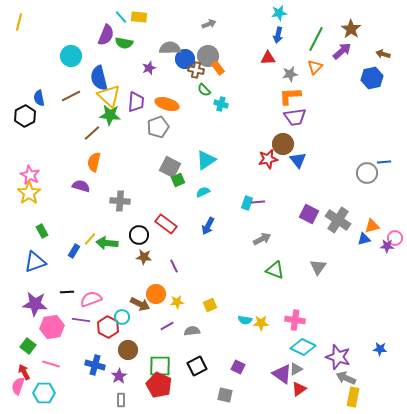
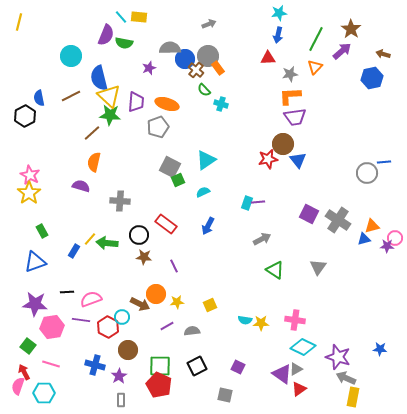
brown cross at (196, 70): rotated 28 degrees clockwise
green triangle at (275, 270): rotated 12 degrees clockwise
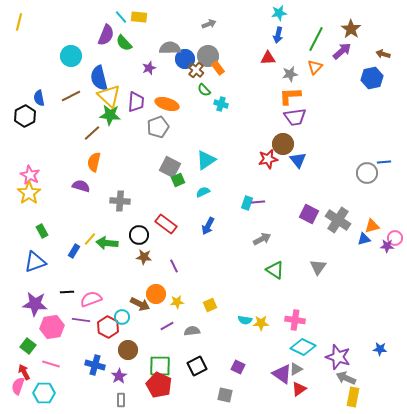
green semicircle at (124, 43): rotated 36 degrees clockwise
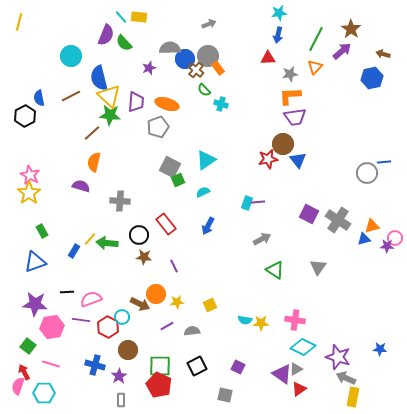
red rectangle at (166, 224): rotated 15 degrees clockwise
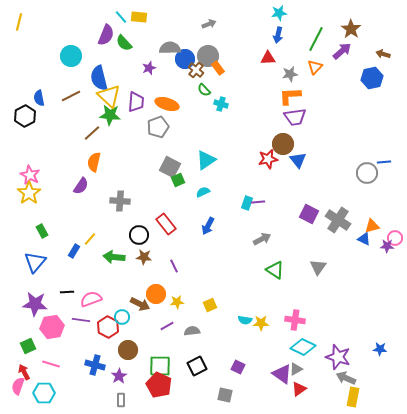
purple semicircle at (81, 186): rotated 108 degrees clockwise
blue triangle at (364, 239): rotated 40 degrees clockwise
green arrow at (107, 243): moved 7 px right, 14 px down
blue triangle at (35, 262): rotated 30 degrees counterclockwise
green square at (28, 346): rotated 28 degrees clockwise
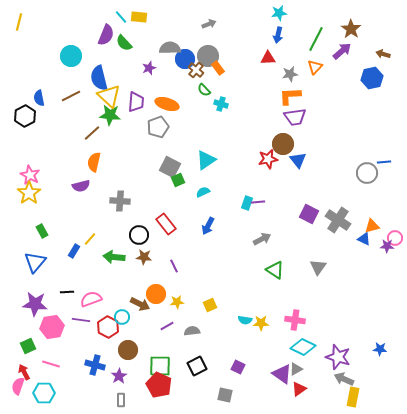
purple semicircle at (81, 186): rotated 42 degrees clockwise
gray arrow at (346, 378): moved 2 px left, 1 px down
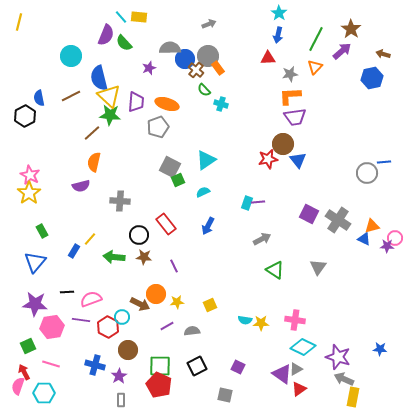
cyan star at (279, 13): rotated 28 degrees counterclockwise
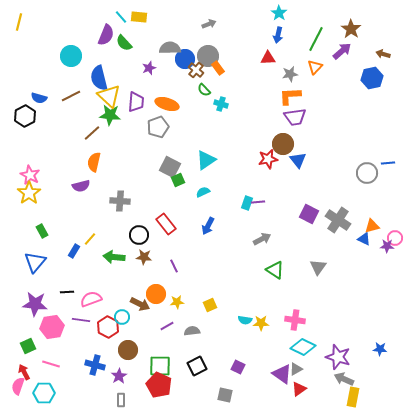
blue semicircle at (39, 98): rotated 63 degrees counterclockwise
blue line at (384, 162): moved 4 px right, 1 px down
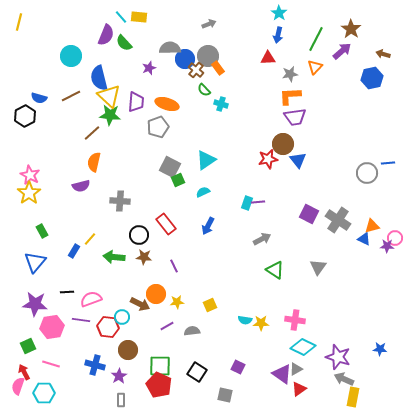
red hexagon at (108, 327): rotated 20 degrees counterclockwise
black square at (197, 366): moved 6 px down; rotated 30 degrees counterclockwise
